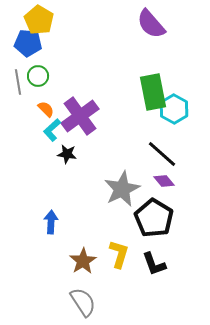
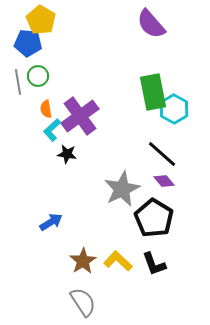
yellow pentagon: moved 2 px right
orange semicircle: rotated 144 degrees counterclockwise
blue arrow: rotated 55 degrees clockwise
yellow L-shape: moved 1 px left, 7 px down; rotated 64 degrees counterclockwise
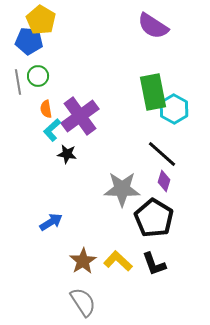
purple semicircle: moved 2 px right, 2 px down; rotated 16 degrees counterclockwise
blue pentagon: moved 1 px right, 2 px up
purple diamond: rotated 55 degrees clockwise
gray star: rotated 27 degrees clockwise
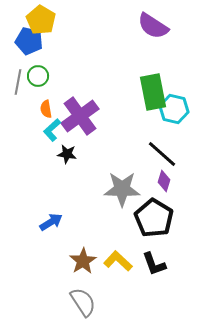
blue pentagon: rotated 8 degrees clockwise
gray line: rotated 20 degrees clockwise
cyan hexagon: rotated 16 degrees counterclockwise
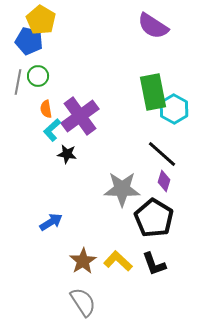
cyan hexagon: rotated 16 degrees clockwise
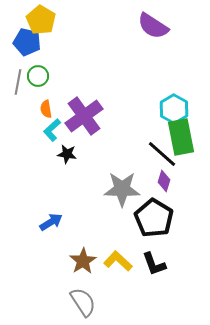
blue pentagon: moved 2 px left, 1 px down
green rectangle: moved 28 px right, 45 px down
purple cross: moved 4 px right
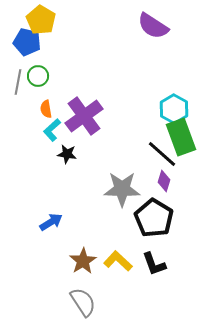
green rectangle: rotated 9 degrees counterclockwise
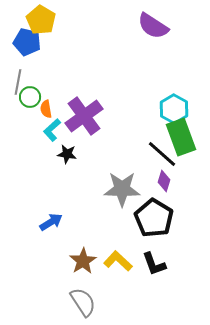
green circle: moved 8 px left, 21 px down
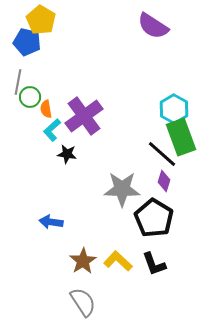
blue arrow: rotated 140 degrees counterclockwise
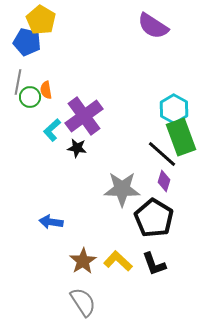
orange semicircle: moved 19 px up
black star: moved 10 px right, 6 px up
